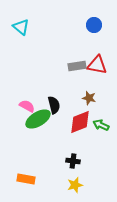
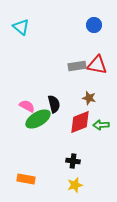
black semicircle: moved 1 px up
green arrow: rotated 28 degrees counterclockwise
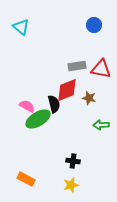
red triangle: moved 4 px right, 4 px down
red diamond: moved 13 px left, 32 px up
orange rectangle: rotated 18 degrees clockwise
yellow star: moved 4 px left
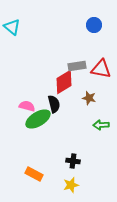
cyan triangle: moved 9 px left
red diamond: moved 3 px left, 8 px up; rotated 10 degrees counterclockwise
pink semicircle: rotated 14 degrees counterclockwise
orange rectangle: moved 8 px right, 5 px up
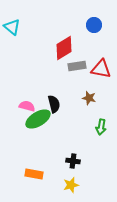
red diamond: moved 34 px up
green arrow: moved 2 px down; rotated 77 degrees counterclockwise
orange rectangle: rotated 18 degrees counterclockwise
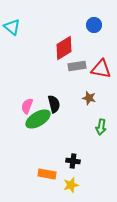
pink semicircle: rotated 84 degrees counterclockwise
orange rectangle: moved 13 px right
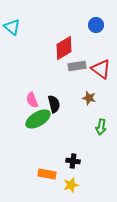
blue circle: moved 2 px right
red triangle: rotated 25 degrees clockwise
pink semicircle: moved 5 px right, 6 px up; rotated 42 degrees counterclockwise
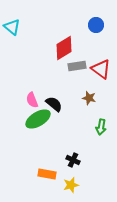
black semicircle: rotated 36 degrees counterclockwise
black cross: moved 1 px up; rotated 16 degrees clockwise
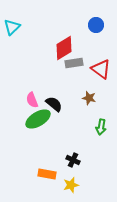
cyan triangle: rotated 36 degrees clockwise
gray rectangle: moved 3 px left, 3 px up
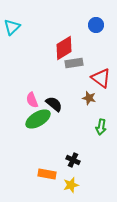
red triangle: moved 9 px down
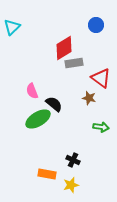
pink semicircle: moved 9 px up
green arrow: rotated 91 degrees counterclockwise
